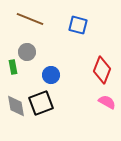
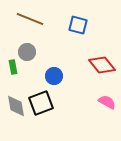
red diamond: moved 5 px up; rotated 60 degrees counterclockwise
blue circle: moved 3 px right, 1 px down
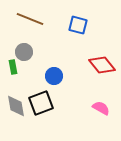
gray circle: moved 3 px left
pink semicircle: moved 6 px left, 6 px down
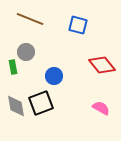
gray circle: moved 2 px right
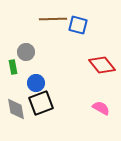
brown line: moved 23 px right; rotated 24 degrees counterclockwise
blue circle: moved 18 px left, 7 px down
gray diamond: moved 3 px down
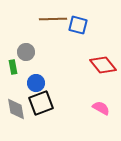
red diamond: moved 1 px right
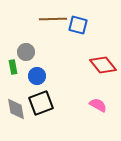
blue circle: moved 1 px right, 7 px up
pink semicircle: moved 3 px left, 3 px up
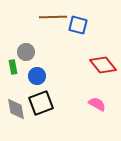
brown line: moved 2 px up
pink semicircle: moved 1 px left, 1 px up
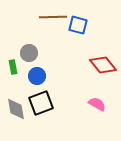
gray circle: moved 3 px right, 1 px down
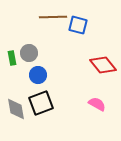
green rectangle: moved 1 px left, 9 px up
blue circle: moved 1 px right, 1 px up
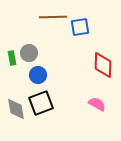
blue square: moved 2 px right, 2 px down; rotated 24 degrees counterclockwise
red diamond: rotated 40 degrees clockwise
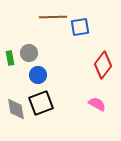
green rectangle: moved 2 px left
red diamond: rotated 36 degrees clockwise
